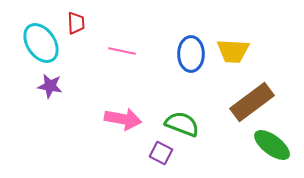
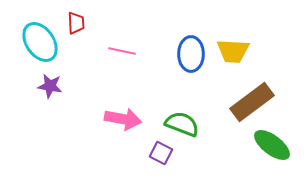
cyan ellipse: moved 1 px left, 1 px up
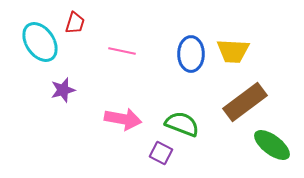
red trapezoid: moved 1 px left; rotated 20 degrees clockwise
purple star: moved 13 px right, 4 px down; rotated 25 degrees counterclockwise
brown rectangle: moved 7 px left
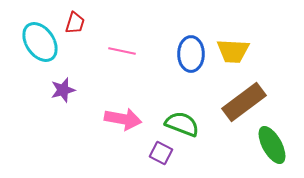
brown rectangle: moved 1 px left
green ellipse: rotated 24 degrees clockwise
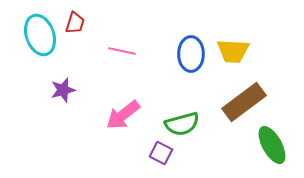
cyan ellipse: moved 7 px up; rotated 15 degrees clockwise
pink arrow: moved 4 px up; rotated 132 degrees clockwise
green semicircle: rotated 144 degrees clockwise
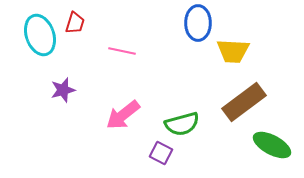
blue ellipse: moved 7 px right, 31 px up
green ellipse: rotated 33 degrees counterclockwise
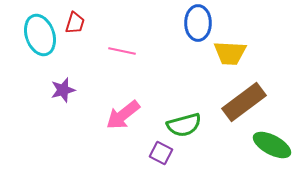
yellow trapezoid: moved 3 px left, 2 px down
green semicircle: moved 2 px right, 1 px down
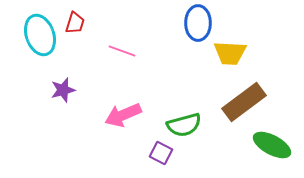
pink line: rotated 8 degrees clockwise
pink arrow: rotated 15 degrees clockwise
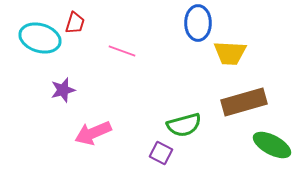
cyan ellipse: moved 3 px down; rotated 54 degrees counterclockwise
brown rectangle: rotated 21 degrees clockwise
pink arrow: moved 30 px left, 18 px down
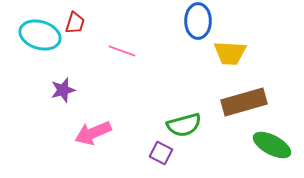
blue ellipse: moved 2 px up
cyan ellipse: moved 3 px up
